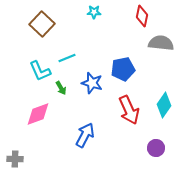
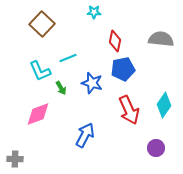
red diamond: moved 27 px left, 25 px down
gray semicircle: moved 4 px up
cyan line: moved 1 px right
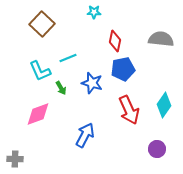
purple circle: moved 1 px right, 1 px down
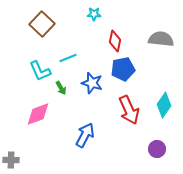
cyan star: moved 2 px down
gray cross: moved 4 px left, 1 px down
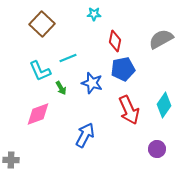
gray semicircle: rotated 35 degrees counterclockwise
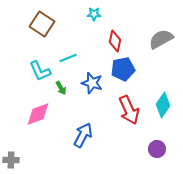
brown square: rotated 10 degrees counterclockwise
cyan diamond: moved 1 px left
blue arrow: moved 2 px left
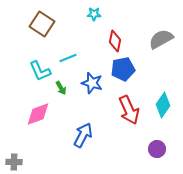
gray cross: moved 3 px right, 2 px down
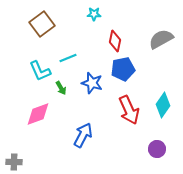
brown square: rotated 20 degrees clockwise
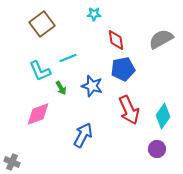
red diamond: moved 1 px right, 1 px up; rotated 20 degrees counterclockwise
blue star: moved 3 px down
cyan diamond: moved 11 px down
gray cross: moved 2 px left; rotated 21 degrees clockwise
